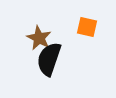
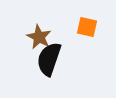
brown star: moved 1 px up
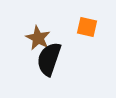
brown star: moved 1 px left, 1 px down
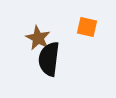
black semicircle: rotated 12 degrees counterclockwise
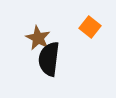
orange square: moved 3 px right; rotated 25 degrees clockwise
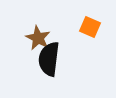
orange square: rotated 15 degrees counterclockwise
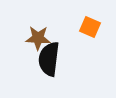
brown star: rotated 25 degrees counterclockwise
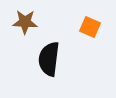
brown star: moved 13 px left, 16 px up
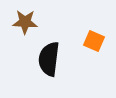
orange square: moved 4 px right, 14 px down
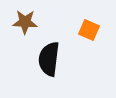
orange square: moved 5 px left, 11 px up
